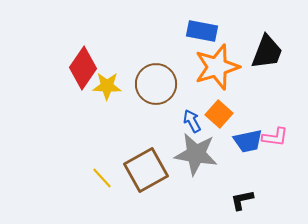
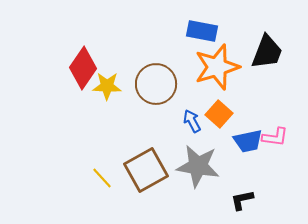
gray star: moved 2 px right, 12 px down
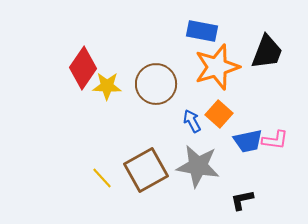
pink L-shape: moved 3 px down
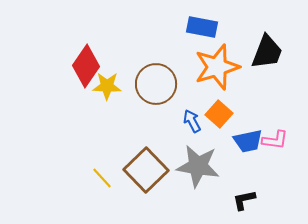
blue rectangle: moved 4 px up
red diamond: moved 3 px right, 2 px up
brown square: rotated 15 degrees counterclockwise
black L-shape: moved 2 px right
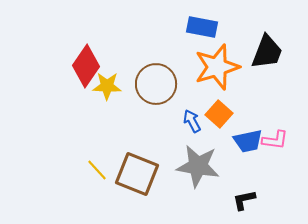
brown square: moved 9 px left, 4 px down; rotated 24 degrees counterclockwise
yellow line: moved 5 px left, 8 px up
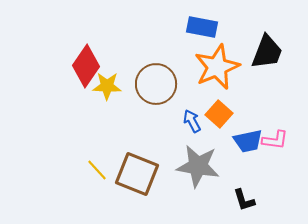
orange star: rotated 6 degrees counterclockwise
black L-shape: rotated 95 degrees counterclockwise
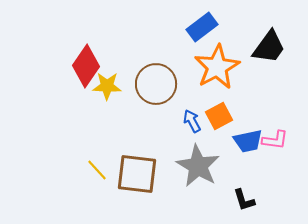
blue rectangle: rotated 48 degrees counterclockwise
black trapezoid: moved 2 px right, 5 px up; rotated 15 degrees clockwise
orange star: rotated 6 degrees counterclockwise
orange square: moved 2 px down; rotated 20 degrees clockwise
gray star: rotated 21 degrees clockwise
brown square: rotated 15 degrees counterclockwise
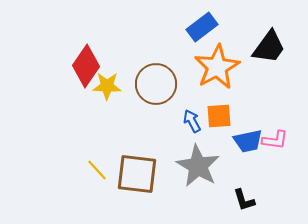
orange square: rotated 24 degrees clockwise
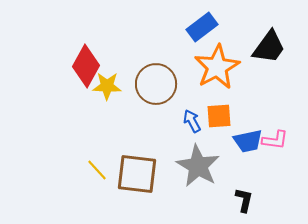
red diamond: rotated 6 degrees counterclockwise
black L-shape: rotated 150 degrees counterclockwise
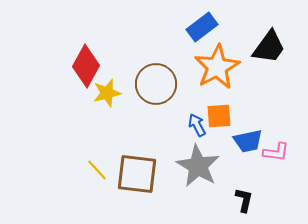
yellow star: moved 7 px down; rotated 16 degrees counterclockwise
blue arrow: moved 5 px right, 4 px down
pink L-shape: moved 1 px right, 12 px down
